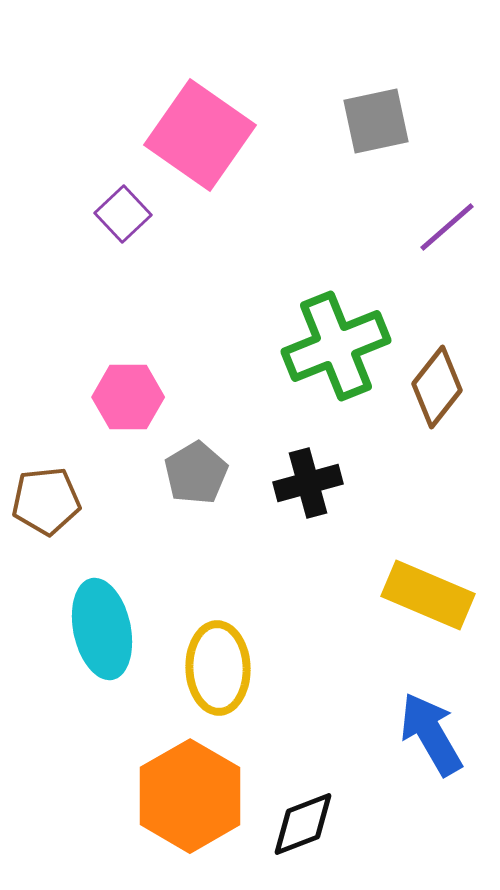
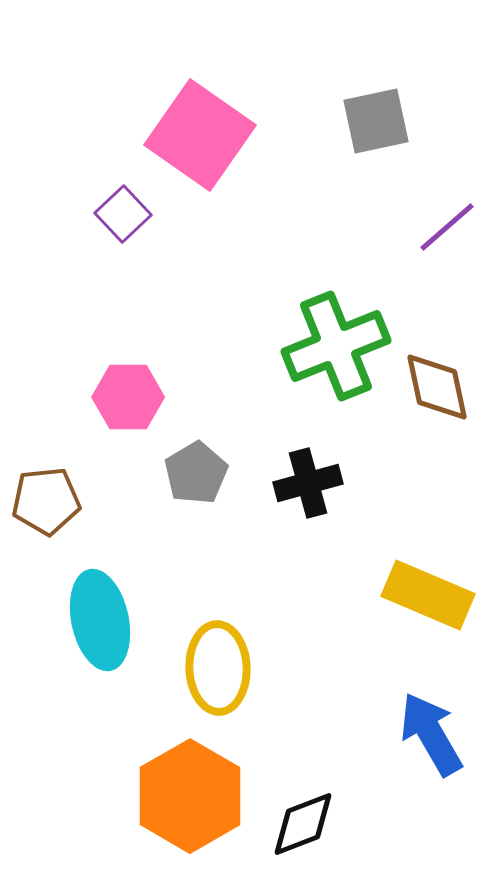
brown diamond: rotated 50 degrees counterclockwise
cyan ellipse: moved 2 px left, 9 px up
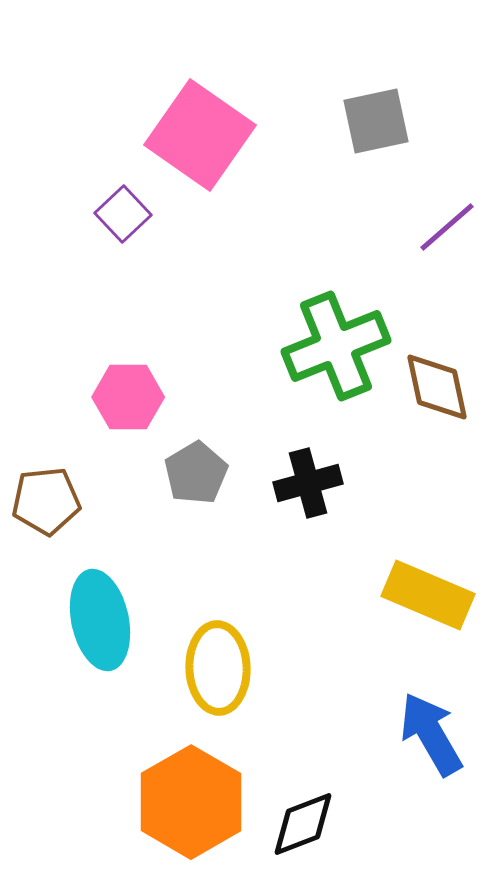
orange hexagon: moved 1 px right, 6 px down
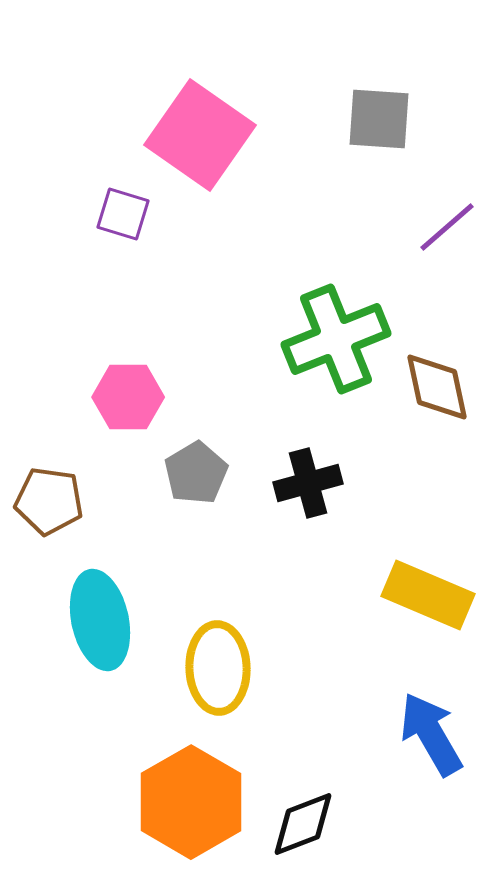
gray square: moved 3 px right, 2 px up; rotated 16 degrees clockwise
purple square: rotated 30 degrees counterclockwise
green cross: moved 7 px up
brown pentagon: moved 3 px right; rotated 14 degrees clockwise
